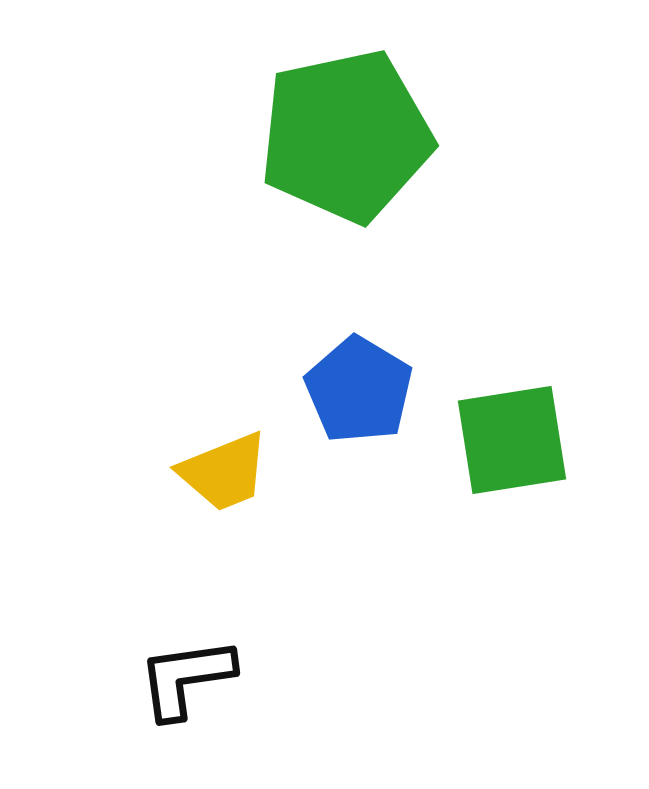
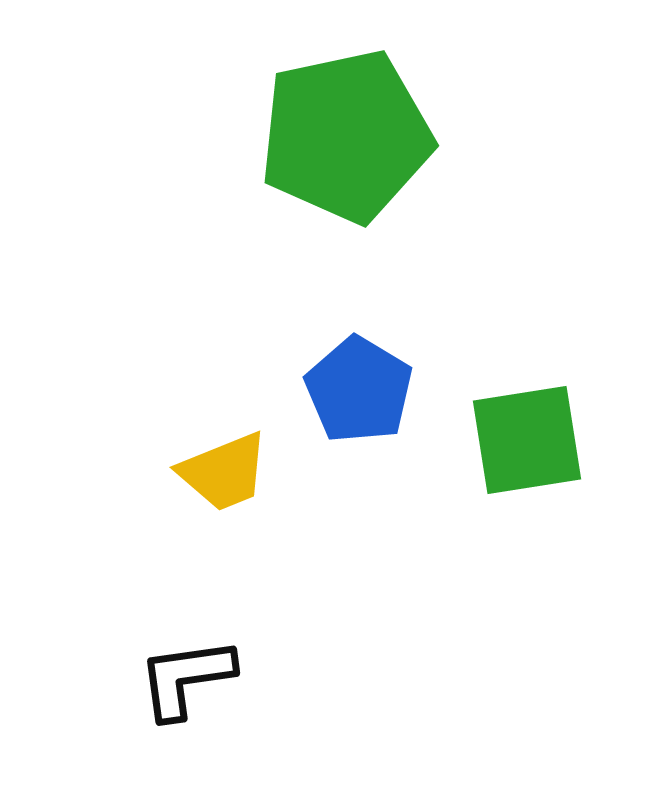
green square: moved 15 px right
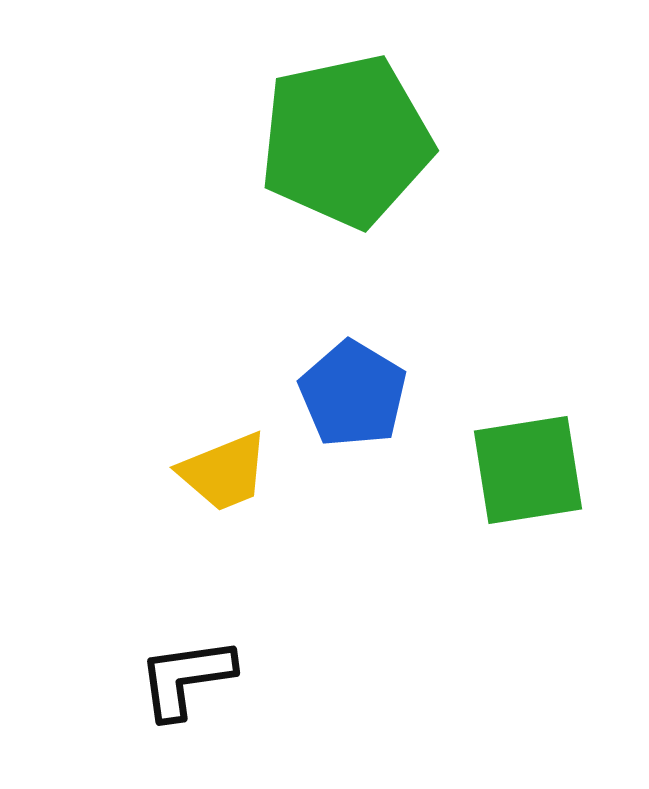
green pentagon: moved 5 px down
blue pentagon: moved 6 px left, 4 px down
green square: moved 1 px right, 30 px down
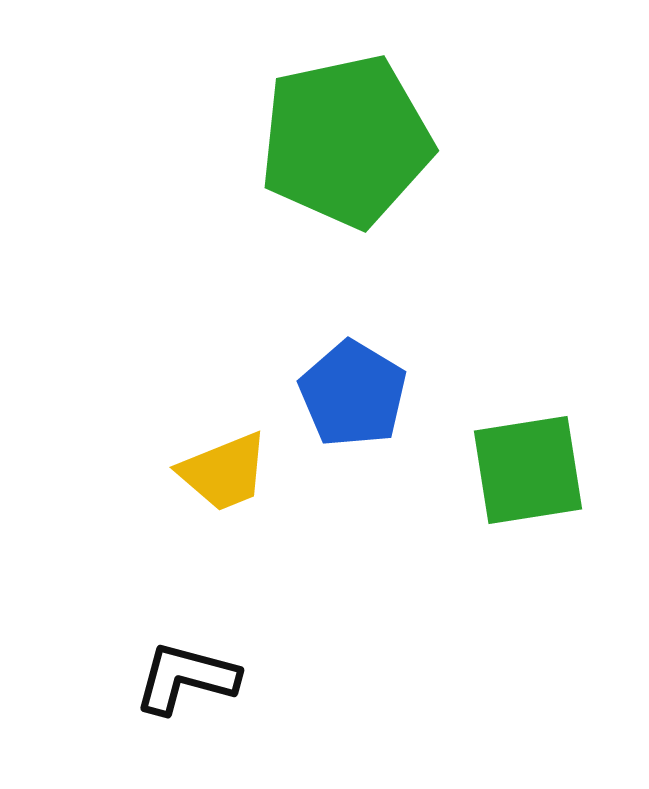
black L-shape: rotated 23 degrees clockwise
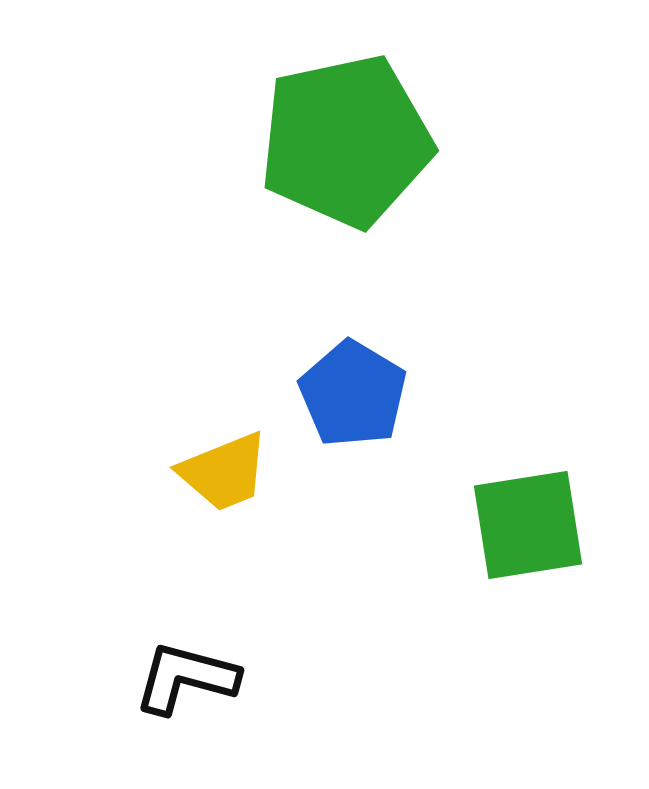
green square: moved 55 px down
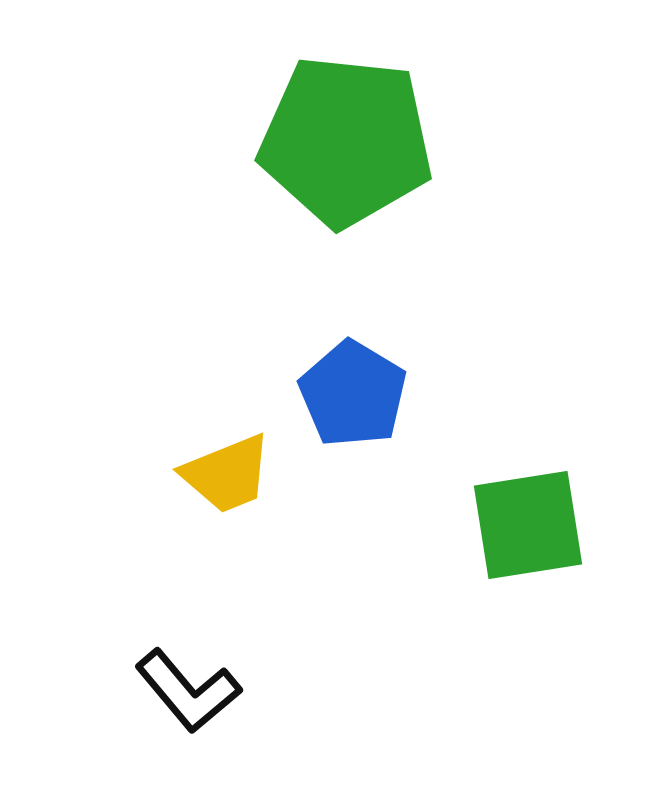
green pentagon: rotated 18 degrees clockwise
yellow trapezoid: moved 3 px right, 2 px down
black L-shape: moved 2 px right, 13 px down; rotated 145 degrees counterclockwise
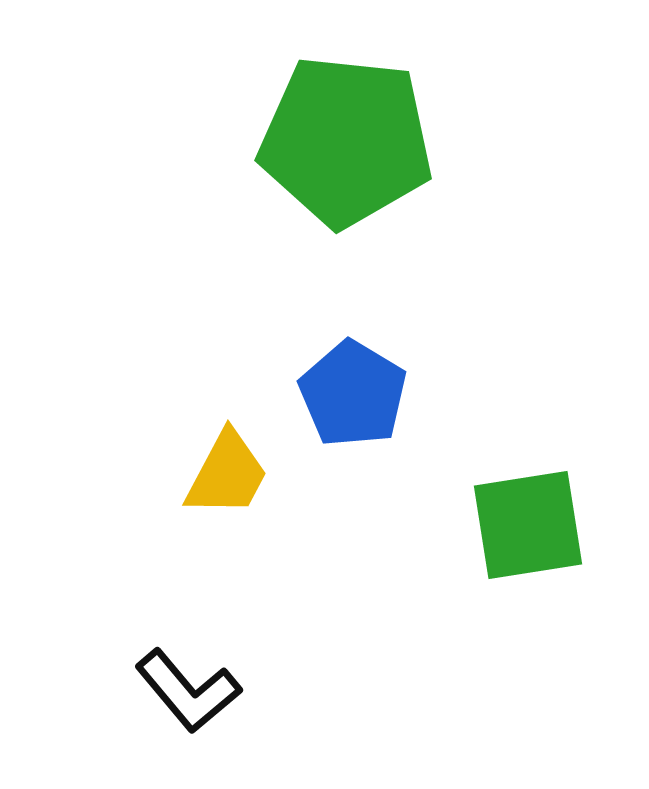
yellow trapezoid: rotated 40 degrees counterclockwise
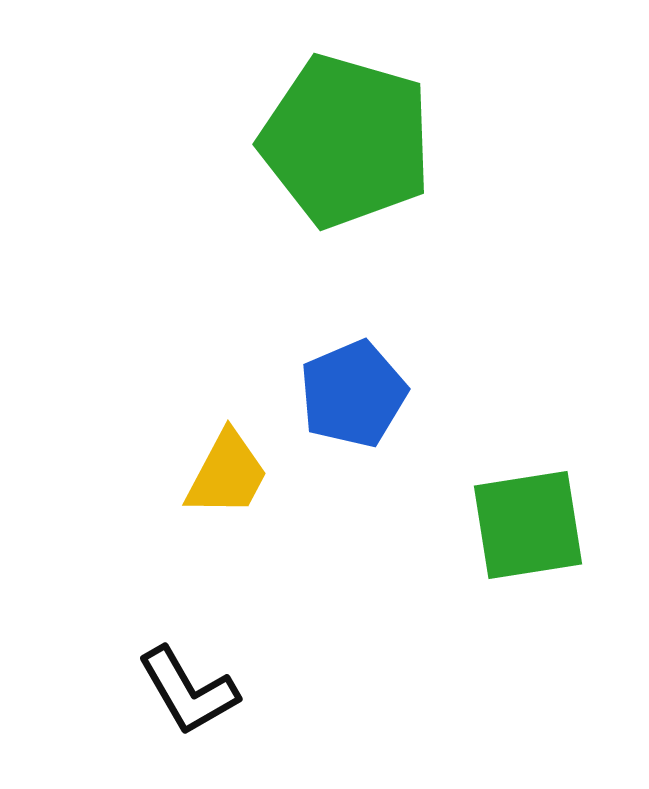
green pentagon: rotated 10 degrees clockwise
blue pentagon: rotated 18 degrees clockwise
black L-shape: rotated 10 degrees clockwise
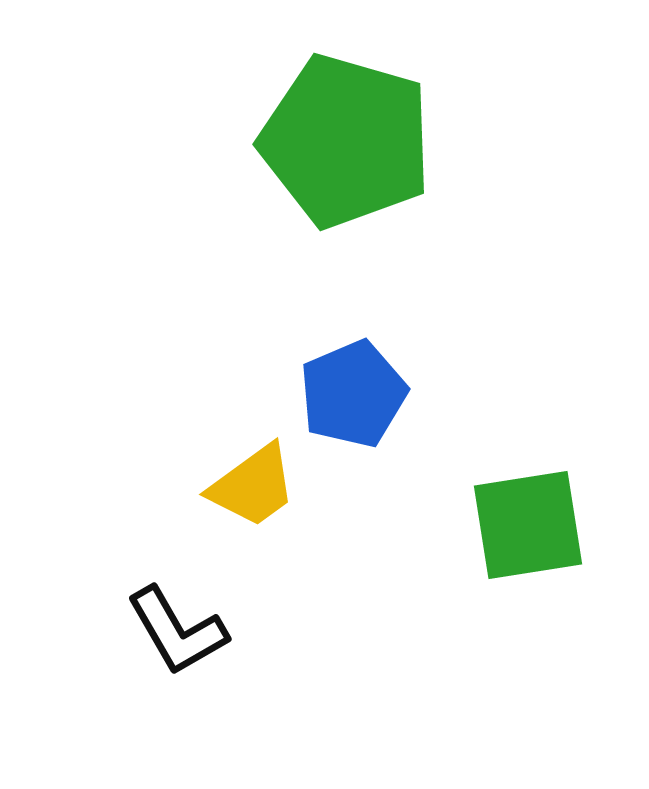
yellow trapezoid: moved 26 px right, 12 px down; rotated 26 degrees clockwise
black L-shape: moved 11 px left, 60 px up
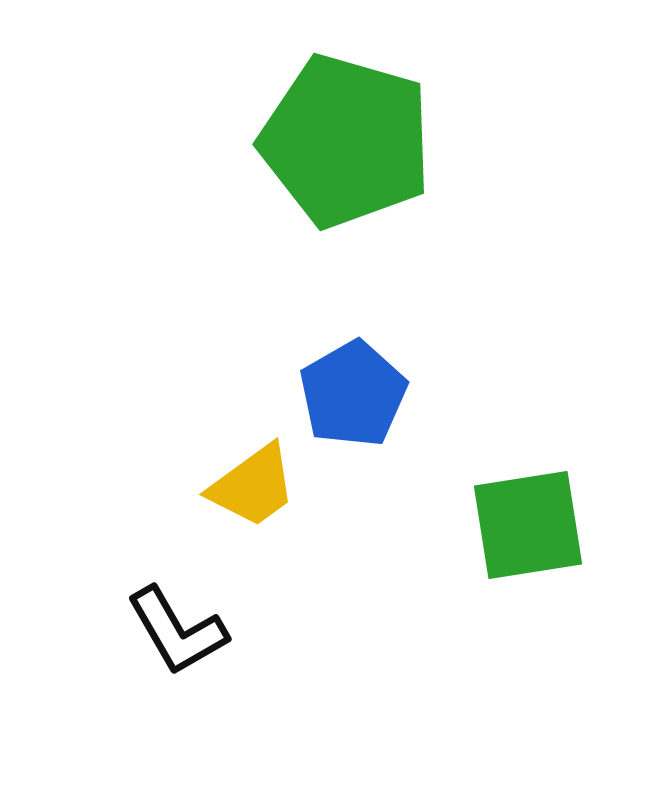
blue pentagon: rotated 7 degrees counterclockwise
